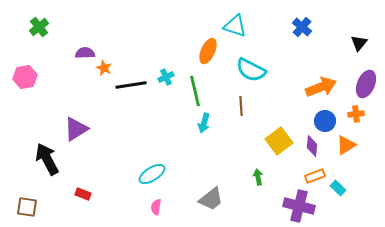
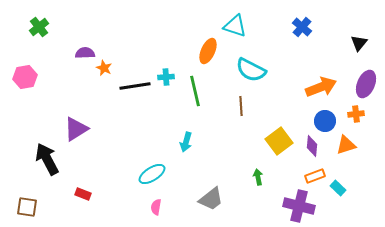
cyan cross: rotated 21 degrees clockwise
black line: moved 4 px right, 1 px down
cyan arrow: moved 18 px left, 19 px down
orange triangle: rotated 15 degrees clockwise
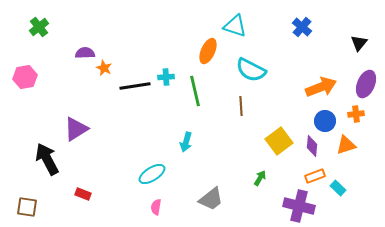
green arrow: moved 2 px right, 1 px down; rotated 42 degrees clockwise
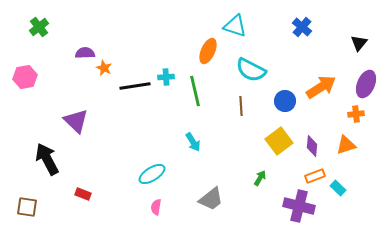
orange arrow: rotated 12 degrees counterclockwise
blue circle: moved 40 px left, 20 px up
purple triangle: moved 8 px up; rotated 44 degrees counterclockwise
cyan arrow: moved 7 px right; rotated 48 degrees counterclockwise
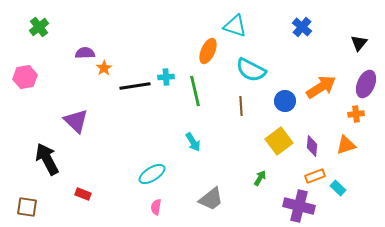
orange star: rotated 14 degrees clockwise
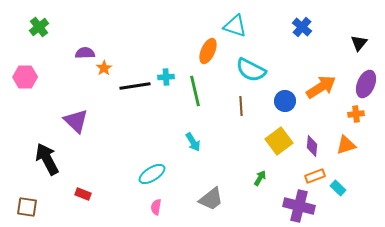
pink hexagon: rotated 10 degrees clockwise
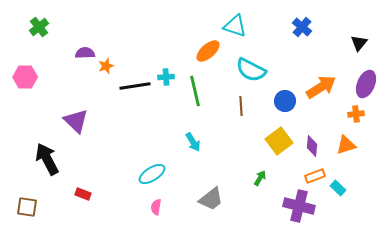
orange ellipse: rotated 25 degrees clockwise
orange star: moved 2 px right, 2 px up; rotated 14 degrees clockwise
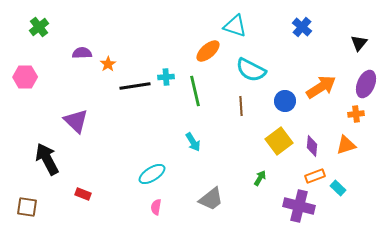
purple semicircle: moved 3 px left
orange star: moved 2 px right, 2 px up; rotated 14 degrees counterclockwise
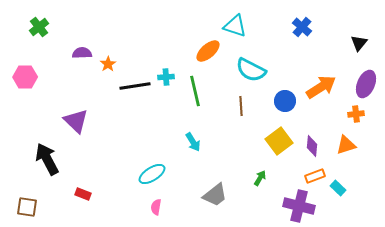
gray trapezoid: moved 4 px right, 4 px up
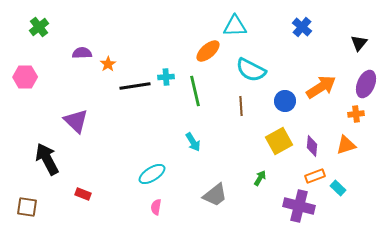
cyan triangle: rotated 20 degrees counterclockwise
yellow square: rotated 8 degrees clockwise
